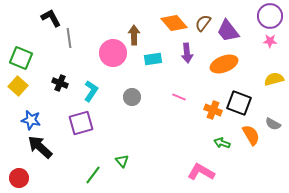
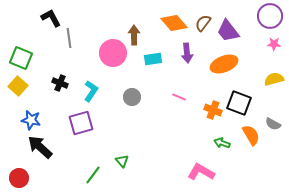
pink star: moved 4 px right, 3 px down
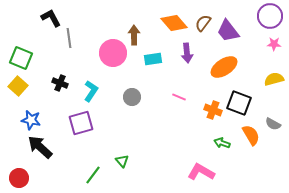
orange ellipse: moved 3 px down; rotated 12 degrees counterclockwise
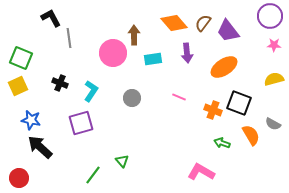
pink star: moved 1 px down
yellow square: rotated 24 degrees clockwise
gray circle: moved 1 px down
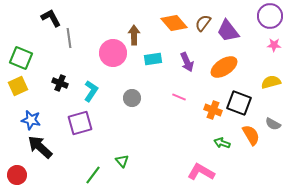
purple arrow: moved 9 px down; rotated 18 degrees counterclockwise
yellow semicircle: moved 3 px left, 3 px down
purple square: moved 1 px left
red circle: moved 2 px left, 3 px up
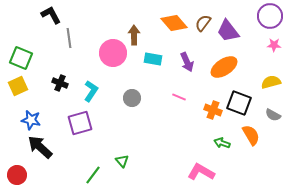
black L-shape: moved 3 px up
cyan rectangle: rotated 18 degrees clockwise
gray semicircle: moved 9 px up
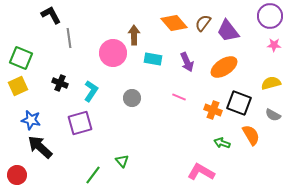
yellow semicircle: moved 1 px down
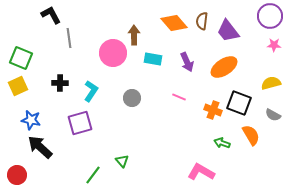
brown semicircle: moved 1 px left, 2 px up; rotated 30 degrees counterclockwise
black cross: rotated 21 degrees counterclockwise
